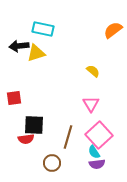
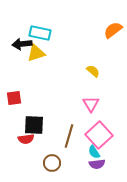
cyan rectangle: moved 3 px left, 4 px down
black arrow: moved 3 px right, 2 px up
brown line: moved 1 px right, 1 px up
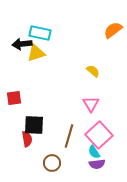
red semicircle: moved 1 px right; rotated 91 degrees counterclockwise
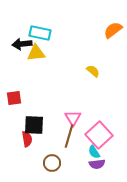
yellow triangle: rotated 12 degrees clockwise
pink triangle: moved 18 px left, 14 px down
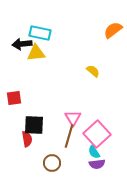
pink square: moved 2 px left, 1 px up
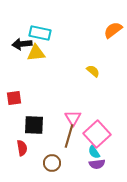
red semicircle: moved 5 px left, 9 px down
